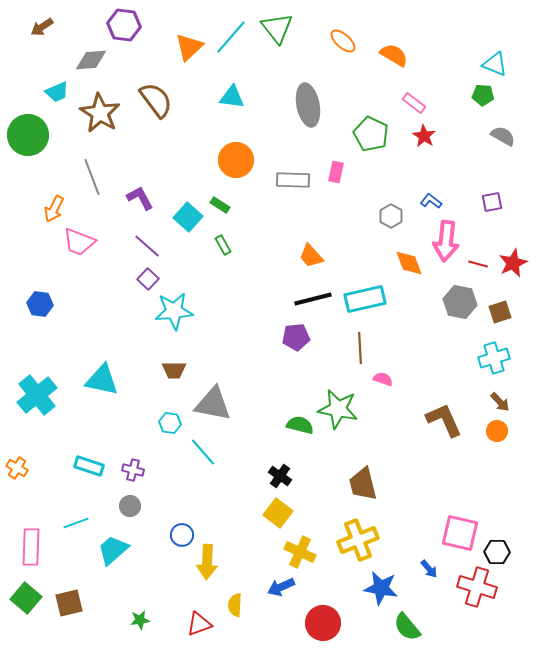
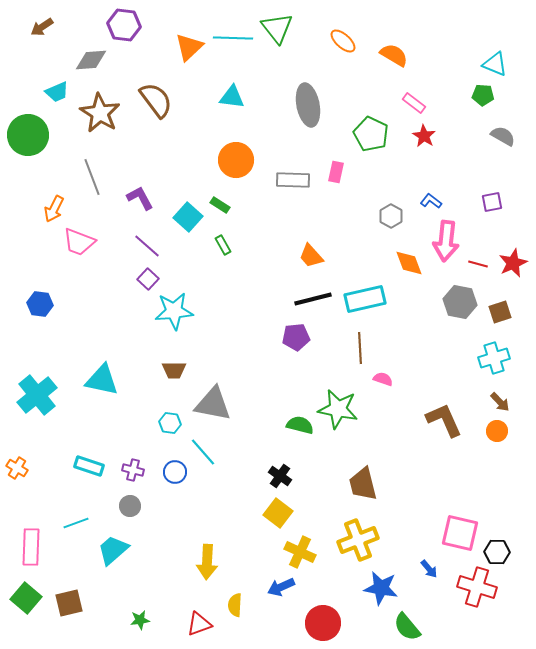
cyan line at (231, 37): moved 2 px right, 1 px down; rotated 51 degrees clockwise
blue circle at (182, 535): moved 7 px left, 63 px up
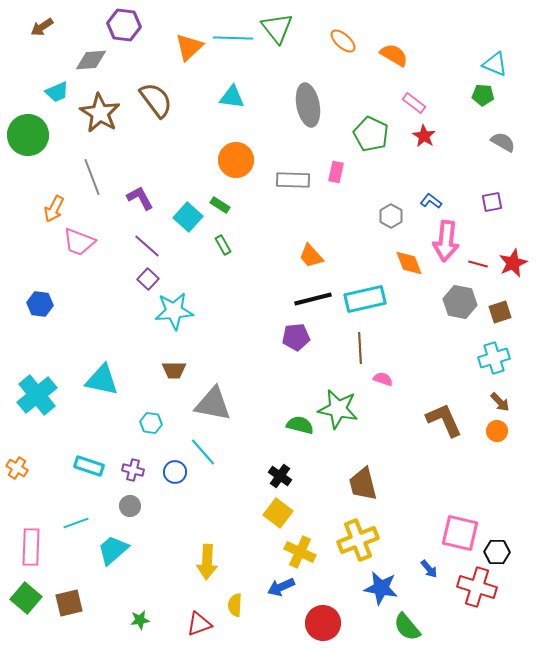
gray semicircle at (503, 136): moved 6 px down
cyan hexagon at (170, 423): moved 19 px left
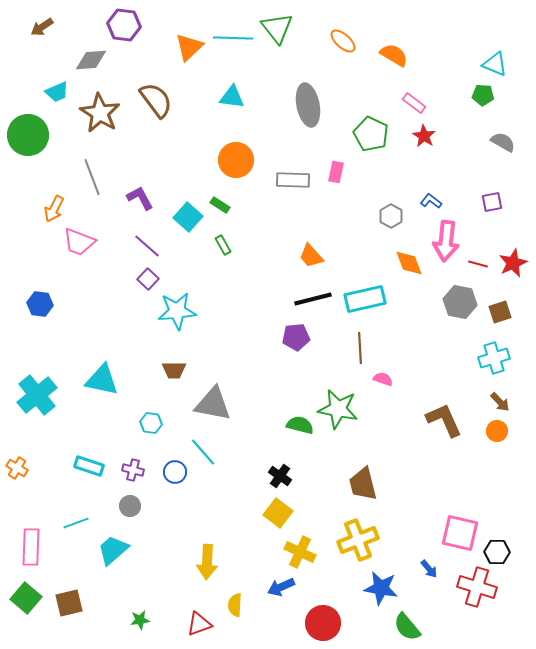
cyan star at (174, 311): moved 3 px right
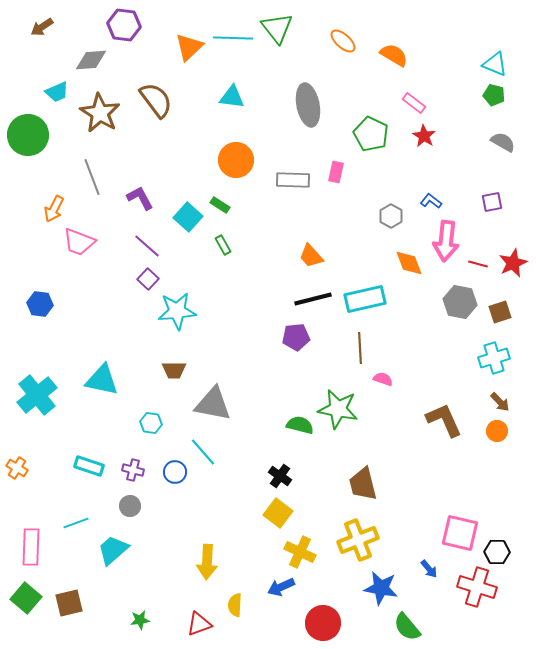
green pentagon at (483, 95): moved 11 px right; rotated 10 degrees clockwise
